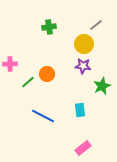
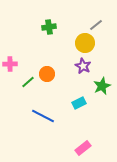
yellow circle: moved 1 px right, 1 px up
purple star: rotated 21 degrees clockwise
cyan rectangle: moved 1 px left, 7 px up; rotated 72 degrees clockwise
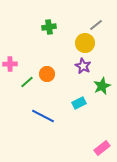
green line: moved 1 px left
pink rectangle: moved 19 px right
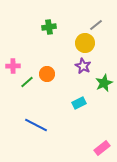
pink cross: moved 3 px right, 2 px down
green star: moved 2 px right, 3 px up
blue line: moved 7 px left, 9 px down
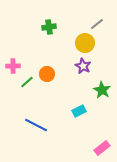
gray line: moved 1 px right, 1 px up
green star: moved 2 px left, 7 px down; rotated 18 degrees counterclockwise
cyan rectangle: moved 8 px down
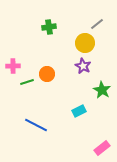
green line: rotated 24 degrees clockwise
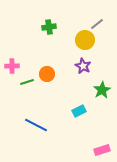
yellow circle: moved 3 px up
pink cross: moved 1 px left
green star: rotated 12 degrees clockwise
pink rectangle: moved 2 px down; rotated 21 degrees clockwise
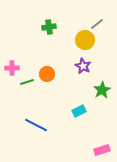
pink cross: moved 2 px down
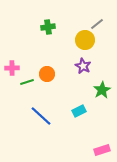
green cross: moved 1 px left
blue line: moved 5 px right, 9 px up; rotated 15 degrees clockwise
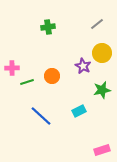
yellow circle: moved 17 px right, 13 px down
orange circle: moved 5 px right, 2 px down
green star: rotated 18 degrees clockwise
